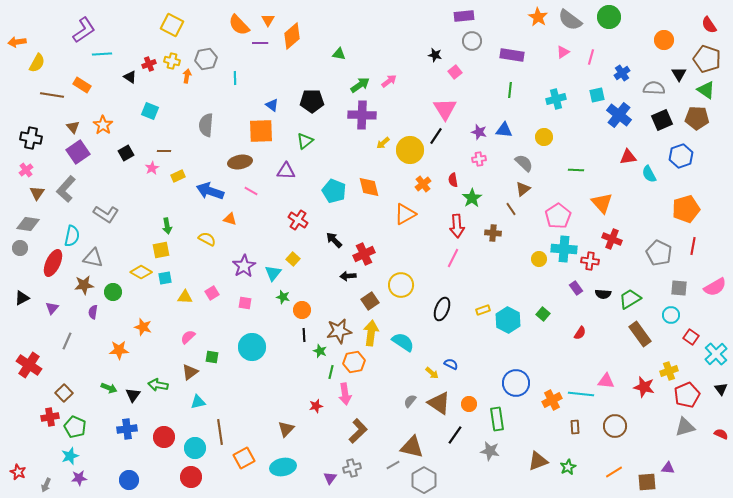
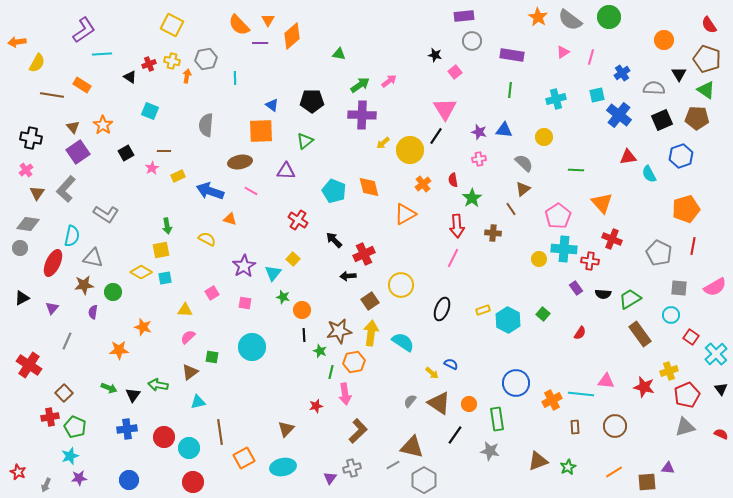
yellow triangle at (185, 297): moved 13 px down
cyan circle at (195, 448): moved 6 px left
red circle at (191, 477): moved 2 px right, 5 px down
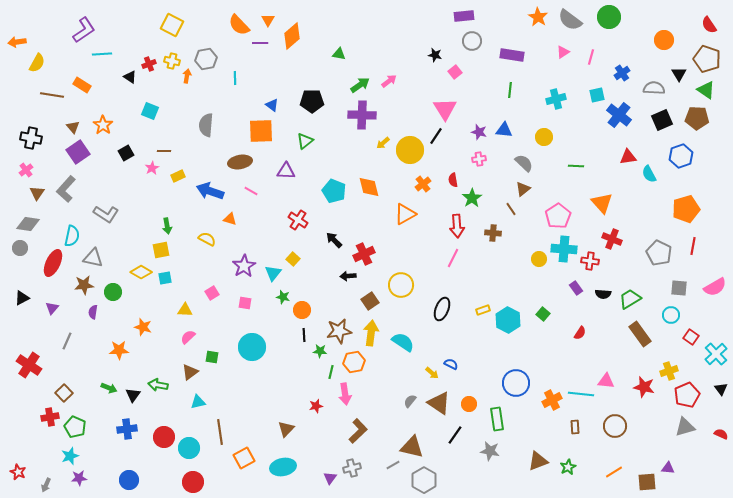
green line at (576, 170): moved 4 px up
green star at (320, 351): rotated 16 degrees counterclockwise
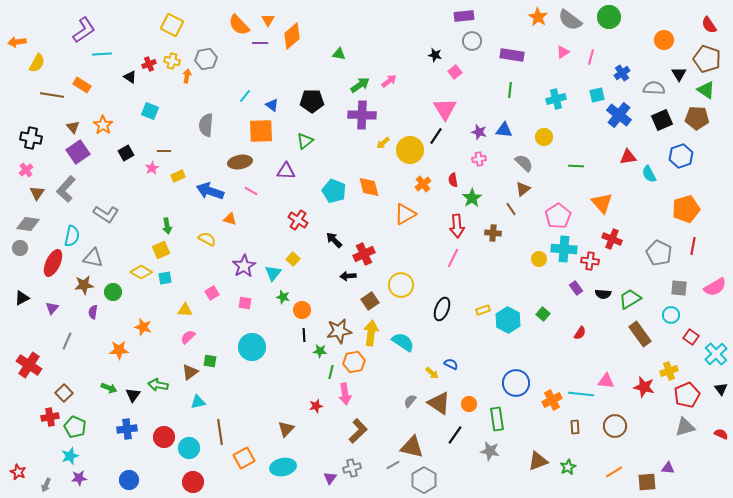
cyan line at (235, 78): moved 10 px right, 18 px down; rotated 40 degrees clockwise
yellow square at (161, 250): rotated 12 degrees counterclockwise
green square at (212, 357): moved 2 px left, 4 px down
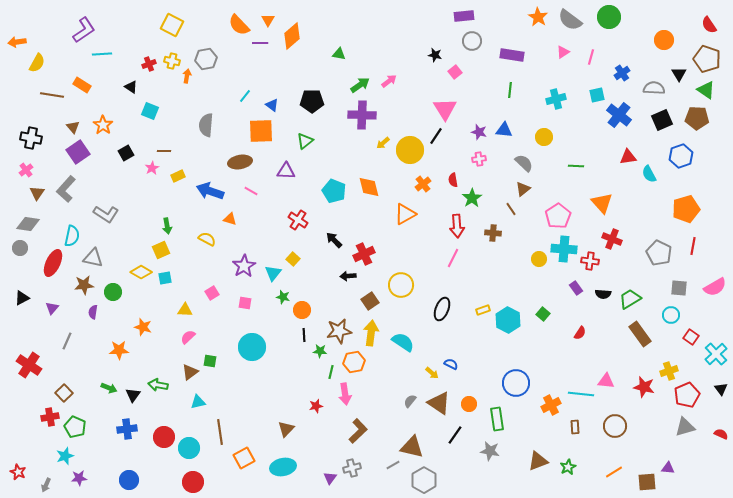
black triangle at (130, 77): moved 1 px right, 10 px down
orange cross at (552, 400): moved 1 px left, 5 px down
cyan star at (70, 456): moved 5 px left
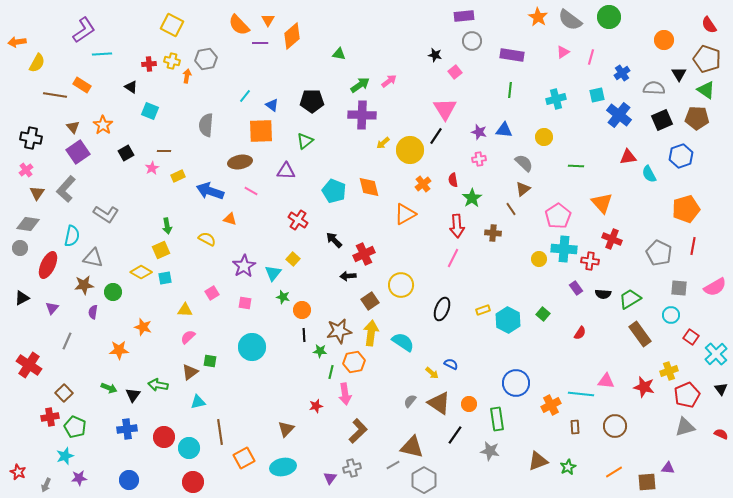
red cross at (149, 64): rotated 16 degrees clockwise
brown line at (52, 95): moved 3 px right
red ellipse at (53, 263): moved 5 px left, 2 px down
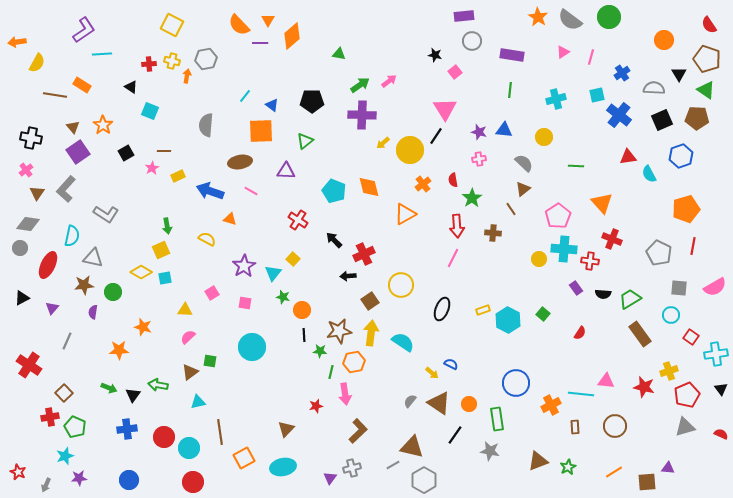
cyan cross at (716, 354): rotated 35 degrees clockwise
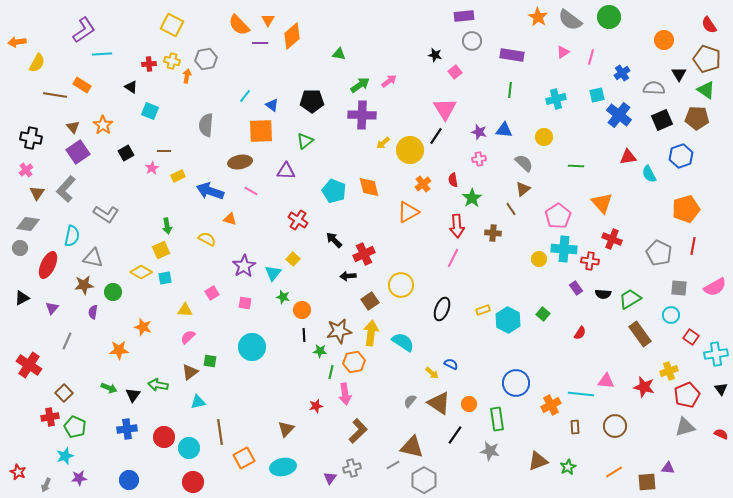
orange triangle at (405, 214): moved 3 px right, 2 px up
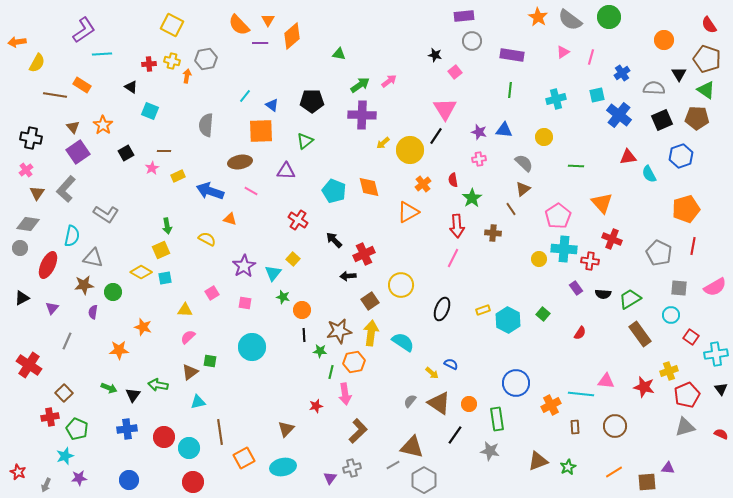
green pentagon at (75, 427): moved 2 px right, 2 px down
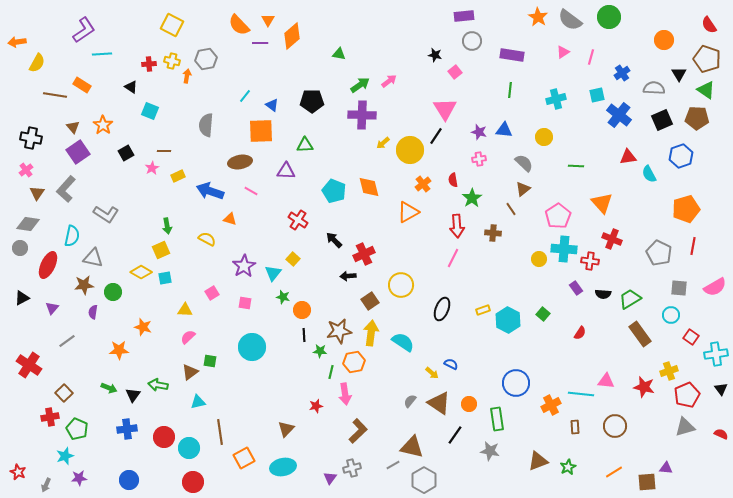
green triangle at (305, 141): moved 4 px down; rotated 36 degrees clockwise
gray line at (67, 341): rotated 30 degrees clockwise
purple triangle at (668, 468): moved 2 px left
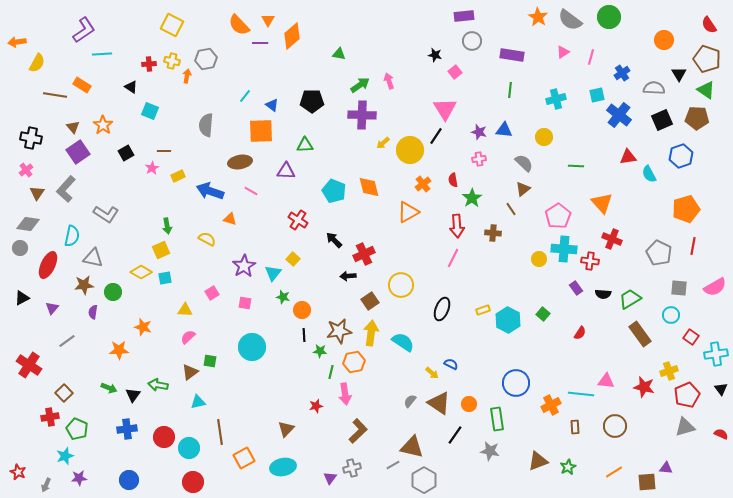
pink arrow at (389, 81): rotated 70 degrees counterclockwise
